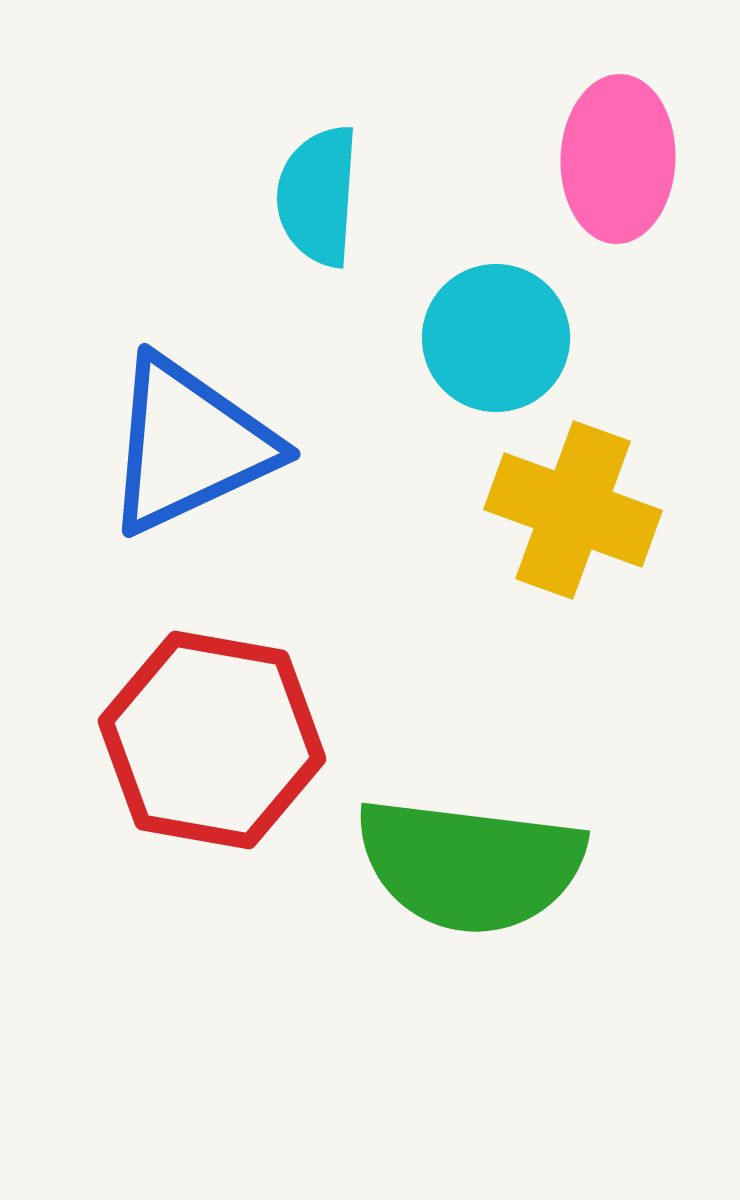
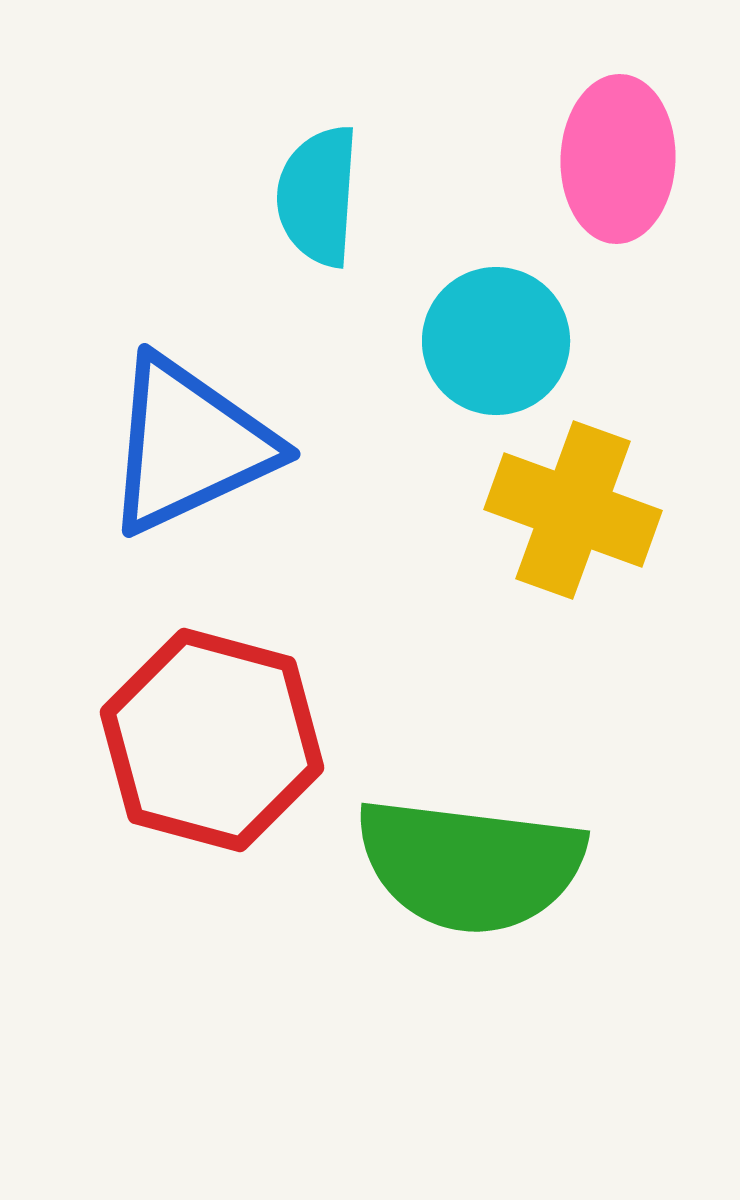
cyan circle: moved 3 px down
red hexagon: rotated 5 degrees clockwise
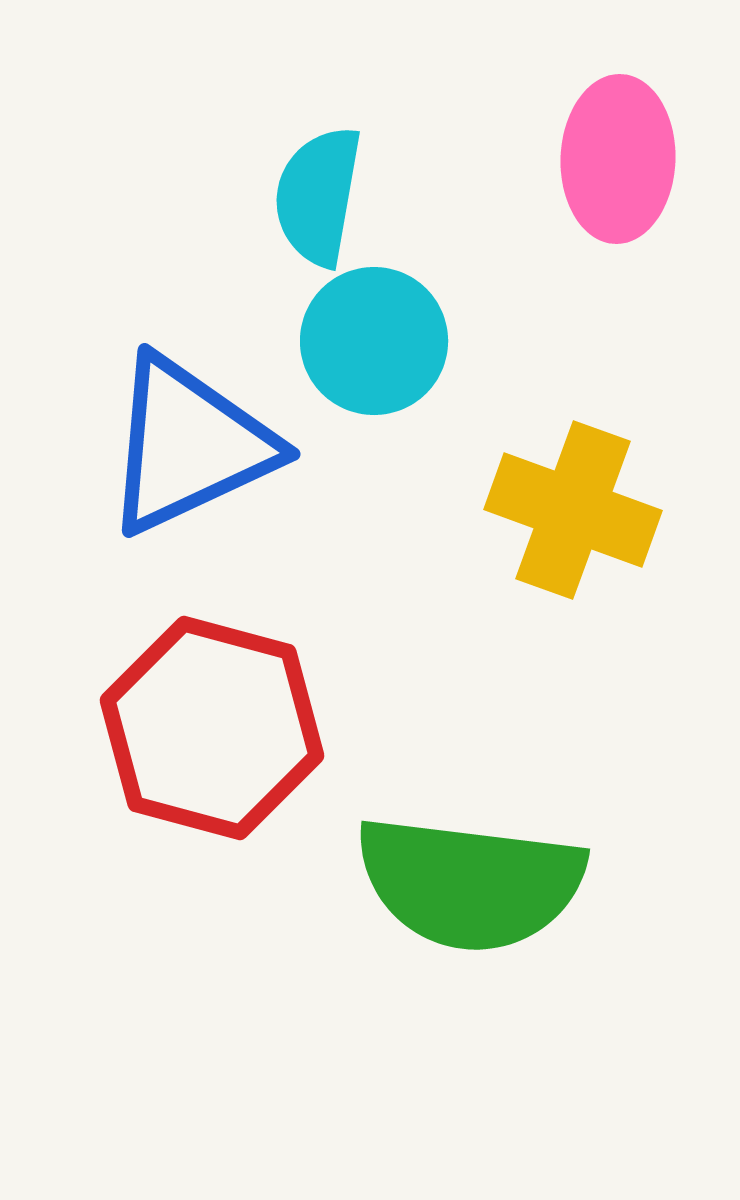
cyan semicircle: rotated 6 degrees clockwise
cyan circle: moved 122 px left
red hexagon: moved 12 px up
green semicircle: moved 18 px down
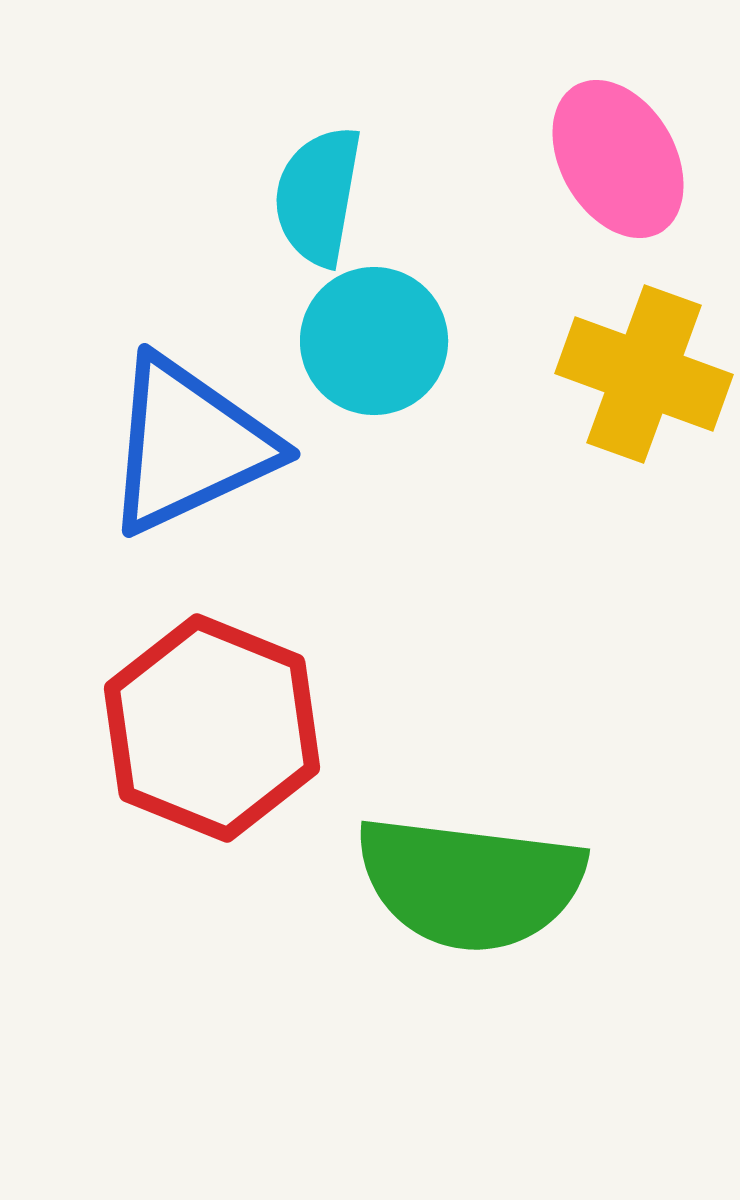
pink ellipse: rotated 32 degrees counterclockwise
yellow cross: moved 71 px right, 136 px up
red hexagon: rotated 7 degrees clockwise
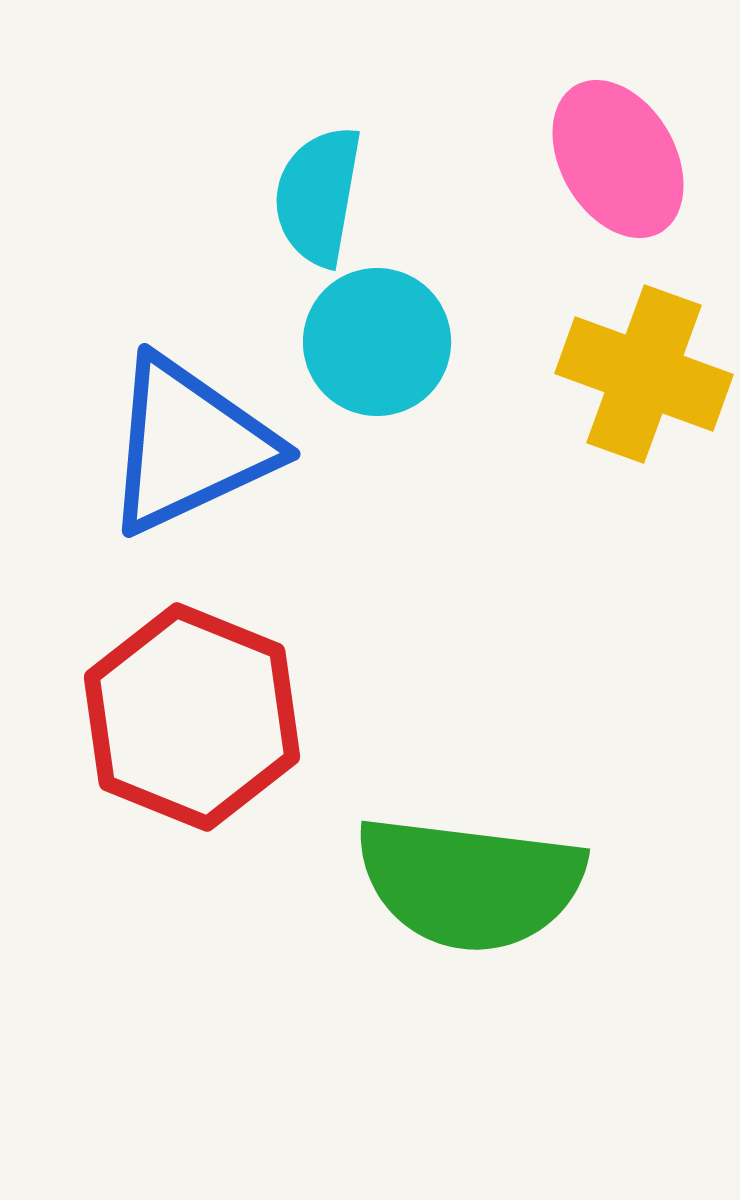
cyan circle: moved 3 px right, 1 px down
red hexagon: moved 20 px left, 11 px up
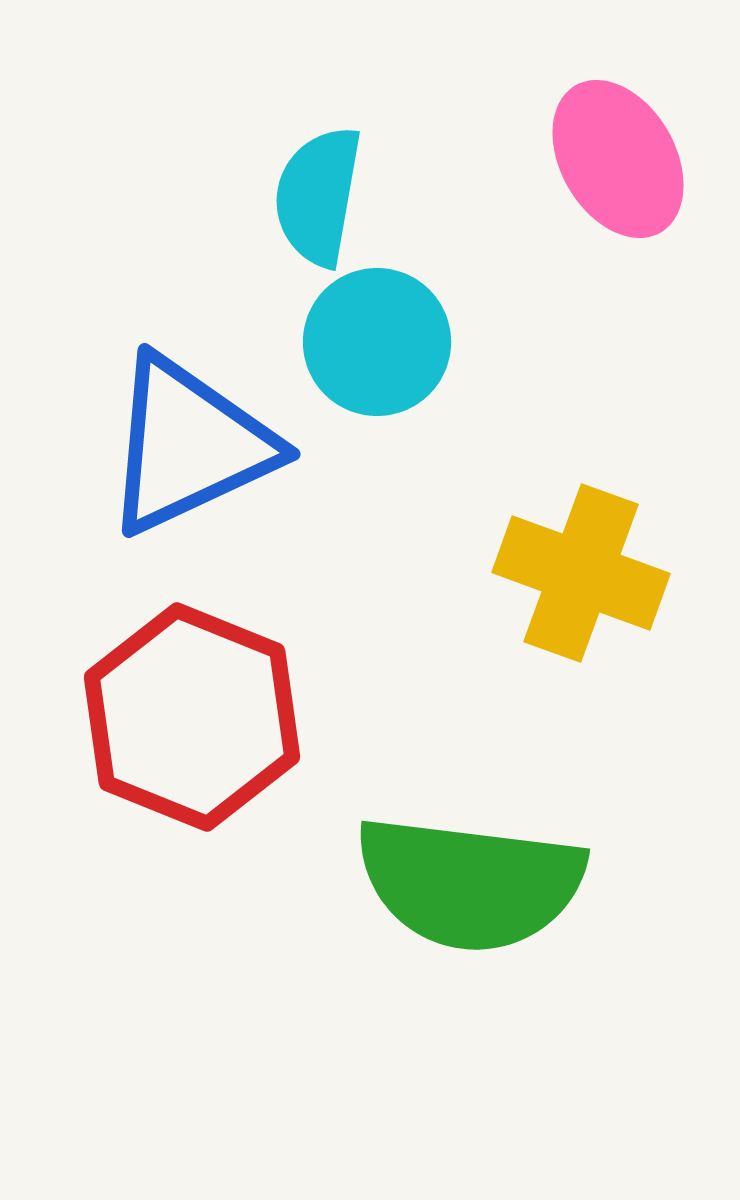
yellow cross: moved 63 px left, 199 px down
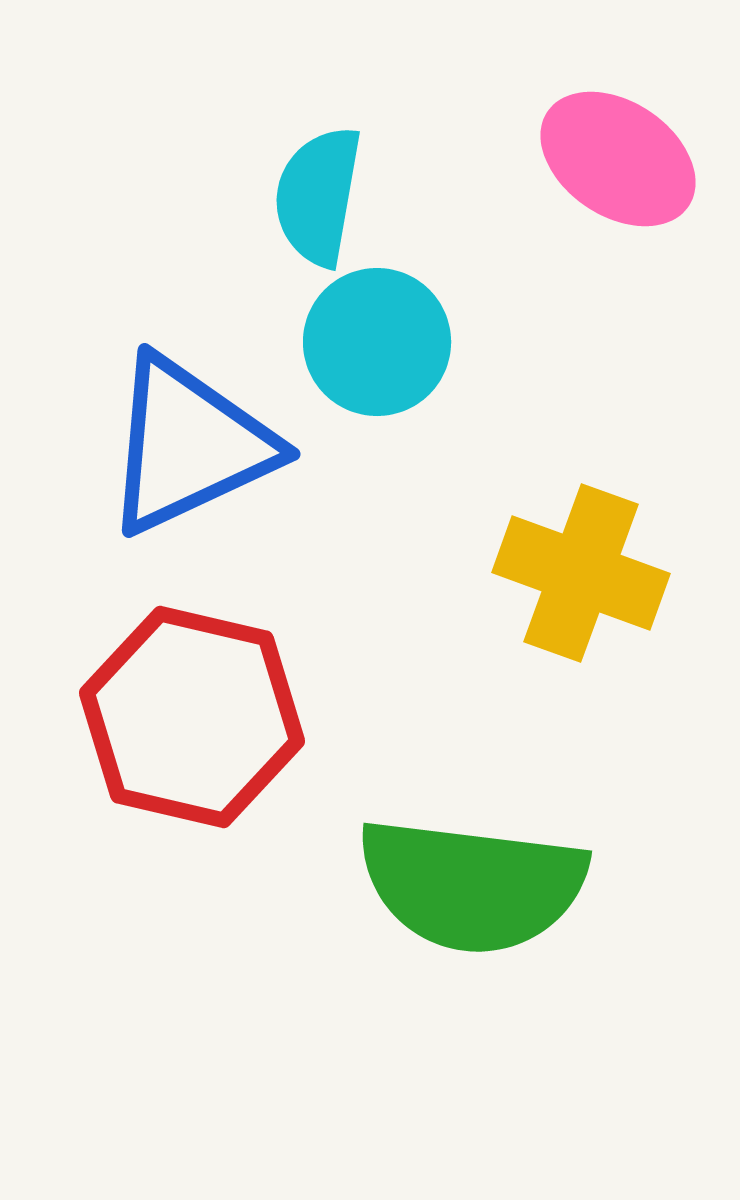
pink ellipse: rotated 26 degrees counterclockwise
red hexagon: rotated 9 degrees counterclockwise
green semicircle: moved 2 px right, 2 px down
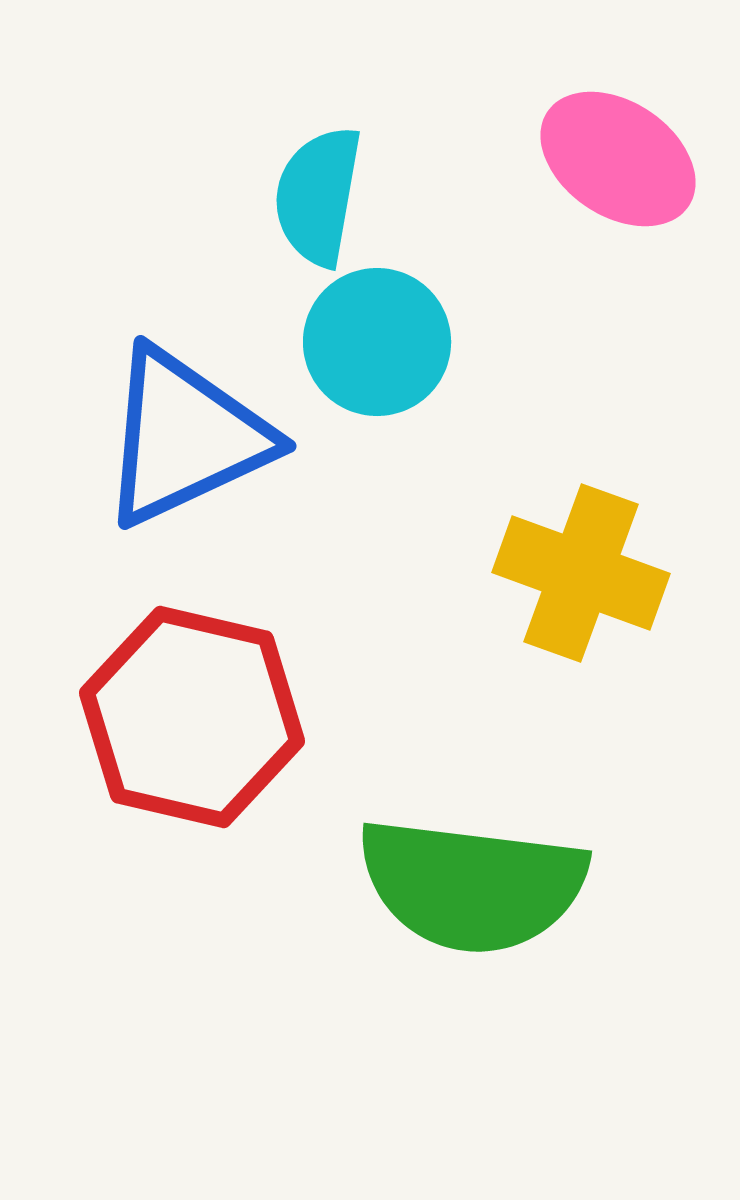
blue triangle: moved 4 px left, 8 px up
